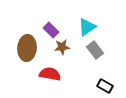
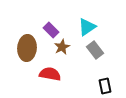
brown star: rotated 21 degrees counterclockwise
black rectangle: rotated 49 degrees clockwise
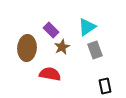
gray rectangle: rotated 18 degrees clockwise
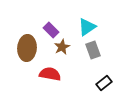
gray rectangle: moved 2 px left
black rectangle: moved 1 px left, 3 px up; rotated 63 degrees clockwise
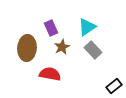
purple rectangle: moved 2 px up; rotated 21 degrees clockwise
gray rectangle: rotated 24 degrees counterclockwise
black rectangle: moved 10 px right, 3 px down
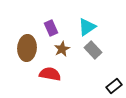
brown star: moved 2 px down
